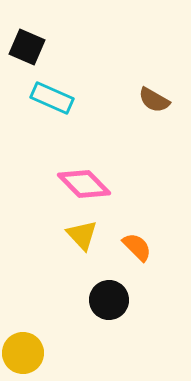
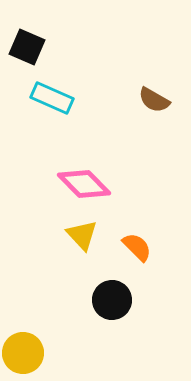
black circle: moved 3 px right
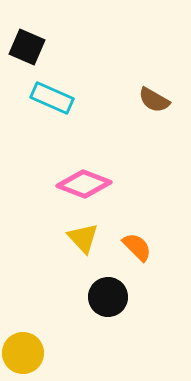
pink diamond: rotated 24 degrees counterclockwise
yellow triangle: moved 1 px right, 3 px down
black circle: moved 4 px left, 3 px up
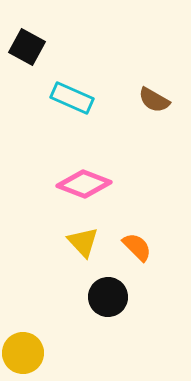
black square: rotated 6 degrees clockwise
cyan rectangle: moved 20 px right
yellow triangle: moved 4 px down
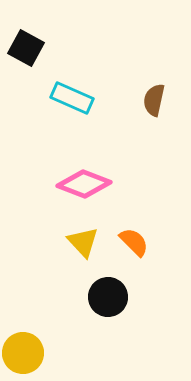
black square: moved 1 px left, 1 px down
brown semicircle: rotated 72 degrees clockwise
orange semicircle: moved 3 px left, 5 px up
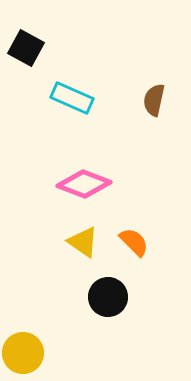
yellow triangle: rotated 12 degrees counterclockwise
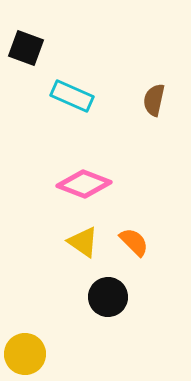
black square: rotated 9 degrees counterclockwise
cyan rectangle: moved 2 px up
yellow circle: moved 2 px right, 1 px down
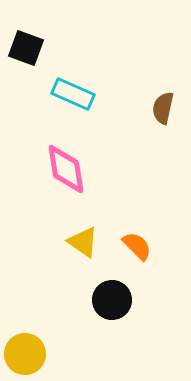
cyan rectangle: moved 1 px right, 2 px up
brown semicircle: moved 9 px right, 8 px down
pink diamond: moved 18 px left, 15 px up; rotated 60 degrees clockwise
orange semicircle: moved 3 px right, 4 px down
black circle: moved 4 px right, 3 px down
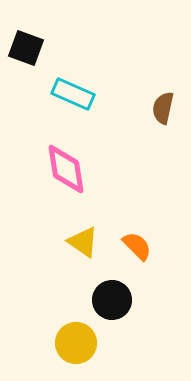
yellow circle: moved 51 px right, 11 px up
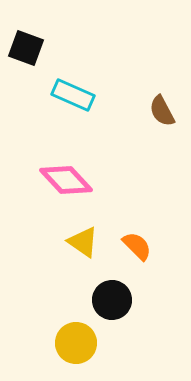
cyan rectangle: moved 1 px down
brown semicircle: moved 1 px left, 3 px down; rotated 40 degrees counterclockwise
pink diamond: moved 11 px down; rotated 34 degrees counterclockwise
